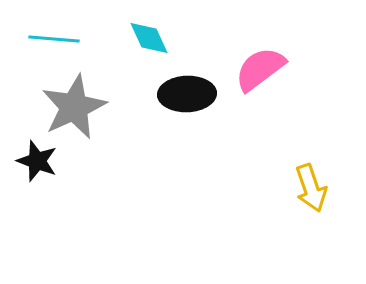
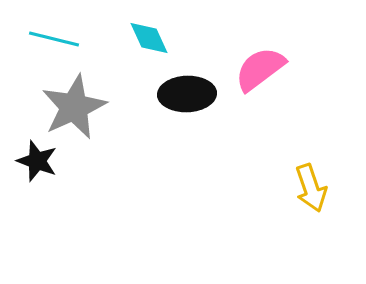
cyan line: rotated 9 degrees clockwise
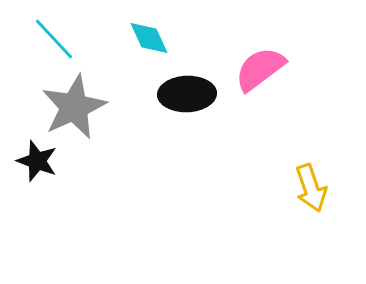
cyan line: rotated 33 degrees clockwise
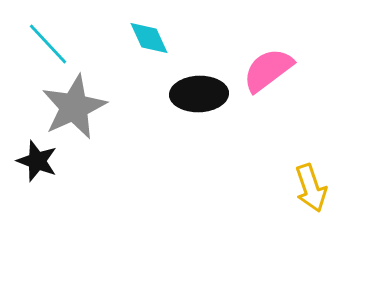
cyan line: moved 6 px left, 5 px down
pink semicircle: moved 8 px right, 1 px down
black ellipse: moved 12 px right
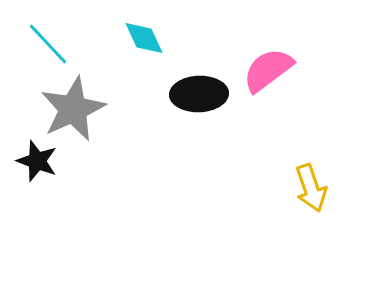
cyan diamond: moved 5 px left
gray star: moved 1 px left, 2 px down
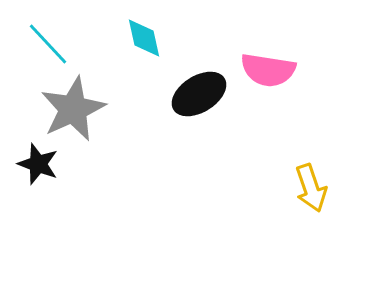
cyan diamond: rotated 12 degrees clockwise
pink semicircle: rotated 134 degrees counterclockwise
black ellipse: rotated 30 degrees counterclockwise
black star: moved 1 px right, 3 px down
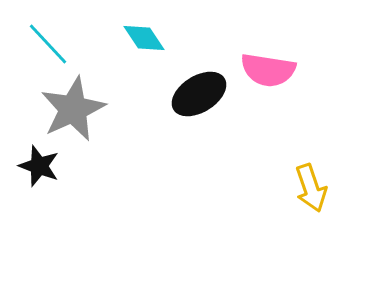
cyan diamond: rotated 21 degrees counterclockwise
black star: moved 1 px right, 2 px down
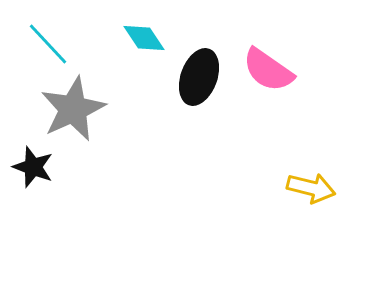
pink semicircle: rotated 26 degrees clockwise
black ellipse: moved 17 px up; rotated 38 degrees counterclockwise
black star: moved 6 px left, 1 px down
yellow arrow: rotated 57 degrees counterclockwise
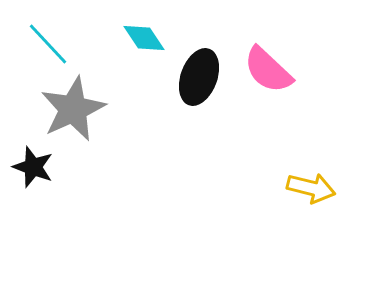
pink semicircle: rotated 8 degrees clockwise
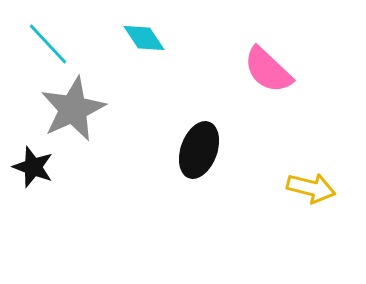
black ellipse: moved 73 px down
